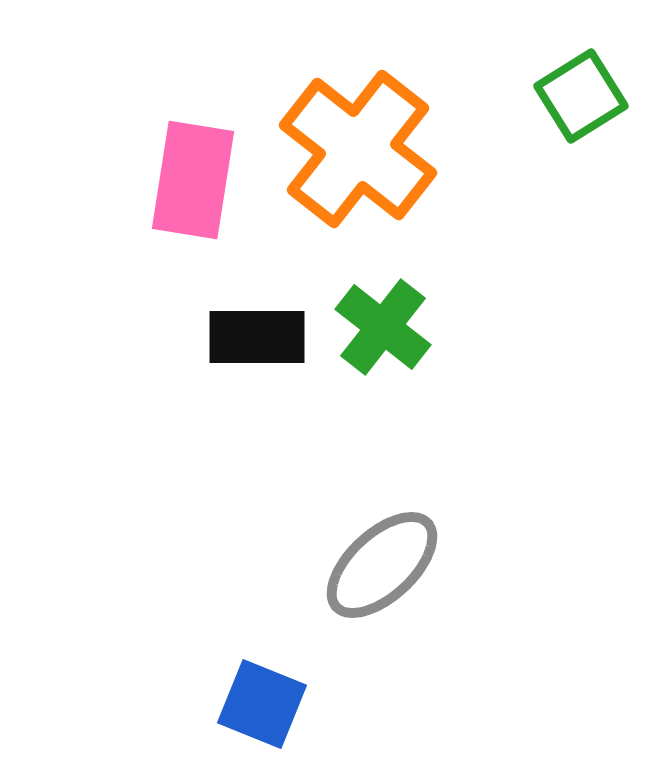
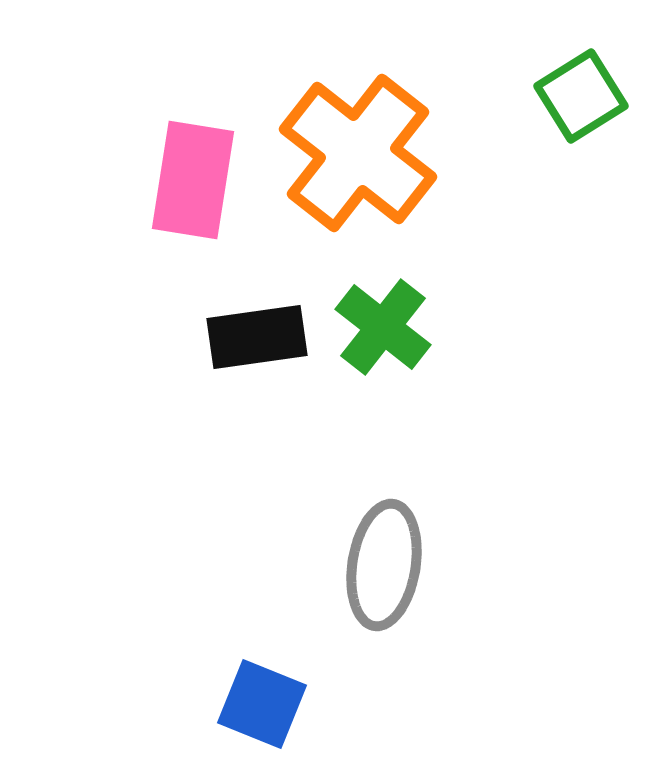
orange cross: moved 4 px down
black rectangle: rotated 8 degrees counterclockwise
gray ellipse: moved 2 px right; rotated 38 degrees counterclockwise
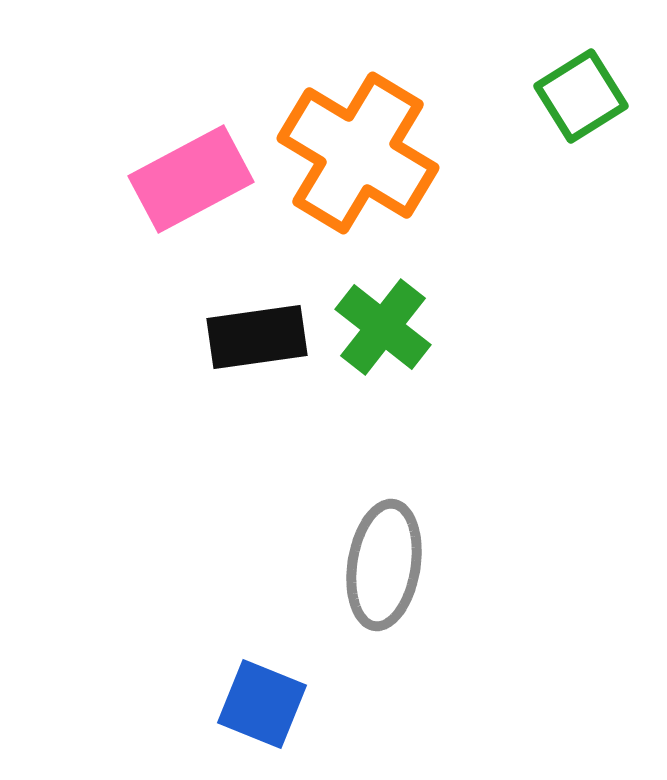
orange cross: rotated 7 degrees counterclockwise
pink rectangle: moved 2 px left, 1 px up; rotated 53 degrees clockwise
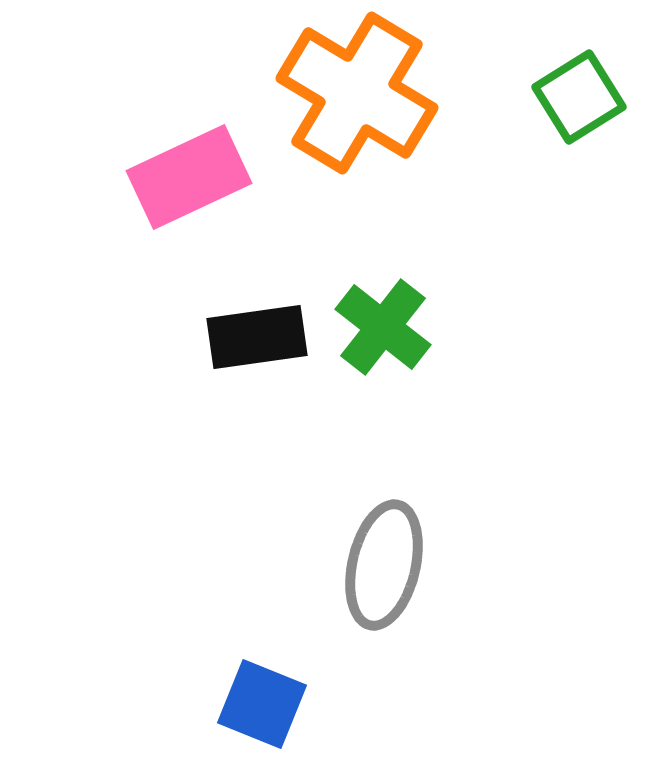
green square: moved 2 px left, 1 px down
orange cross: moved 1 px left, 60 px up
pink rectangle: moved 2 px left, 2 px up; rotated 3 degrees clockwise
gray ellipse: rotated 4 degrees clockwise
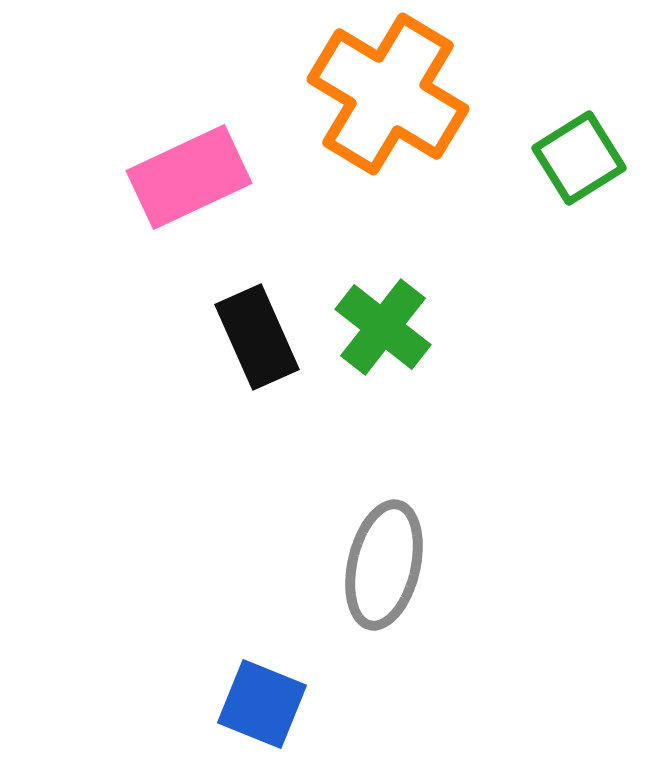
orange cross: moved 31 px right, 1 px down
green square: moved 61 px down
black rectangle: rotated 74 degrees clockwise
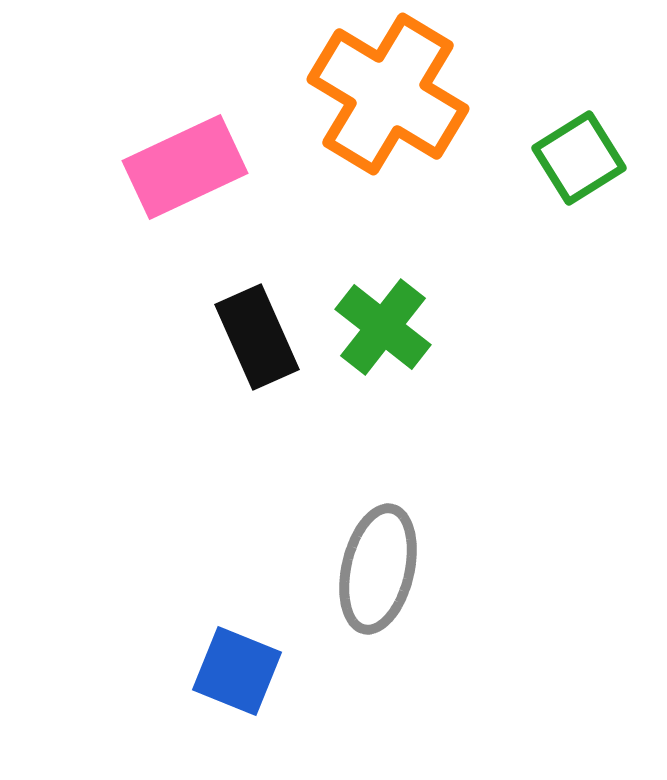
pink rectangle: moved 4 px left, 10 px up
gray ellipse: moved 6 px left, 4 px down
blue square: moved 25 px left, 33 px up
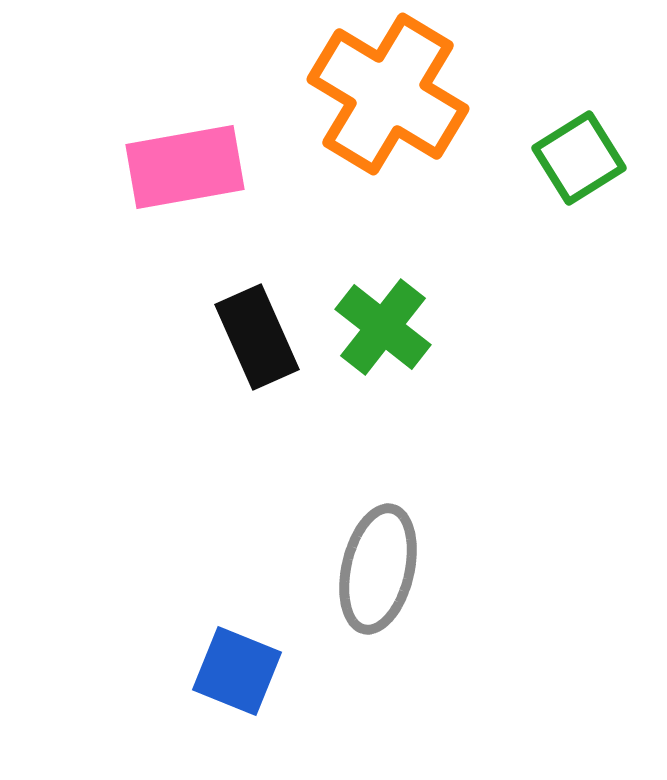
pink rectangle: rotated 15 degrees clockwise
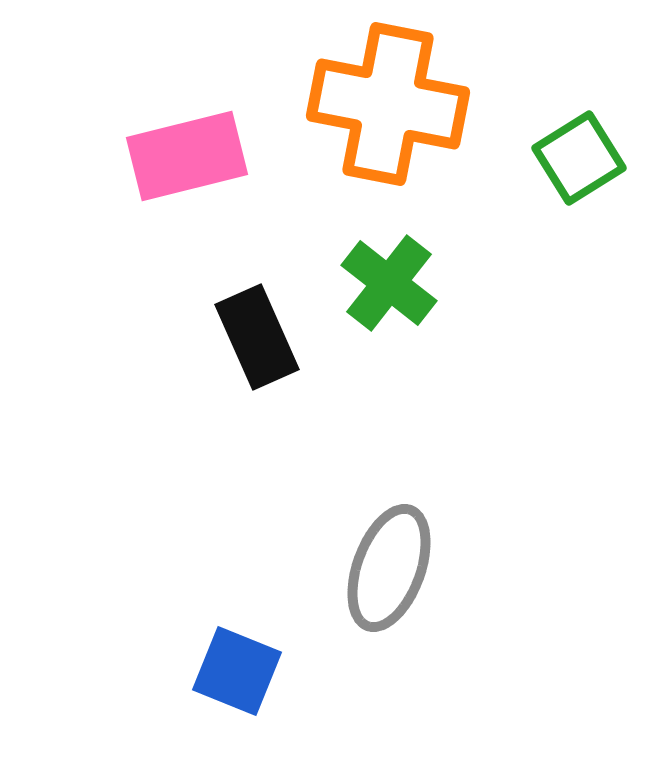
orange cross: moved 10 px down; rotated 20 degrees counterclockwise
pink rectangle: moved 2 px right, 11 px up; rotated 4 degrees counterclockwise
green cross: moved 6 px right, 44 px up
gray ellipse: moved 11 px right, 1 px up; rotated 7 degrees clockwise
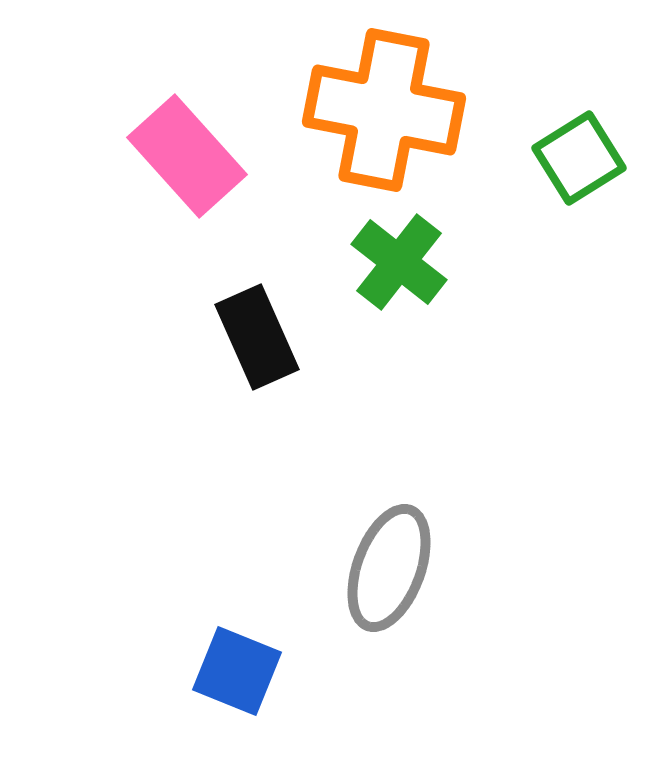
orange cross: moved 4 px left, 6 px down
pink rectangle: rotated 62 degrees clockwise
green cross: moved 10 px right, 21 px up
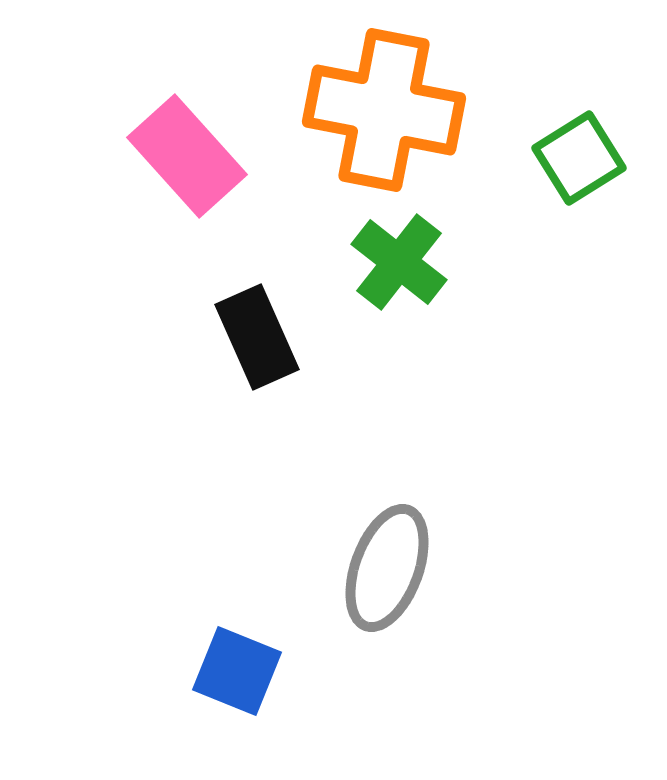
gray ellipse: moved 2 px left
